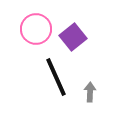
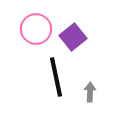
black line: rotated 12 degrees clockwise
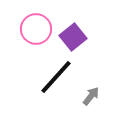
black line: rotated 54 degrees clockwise
gray arrow: moved 1 px right, 4 px down; rotated 36 degrees clockwise
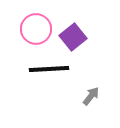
black line: moved 7 px left, 8 px up; rotated 45 degrees clockwise
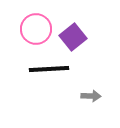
gray arrow: rotated 54 degrees clockwise
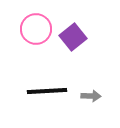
black line: moved 2 px left, 22 px down
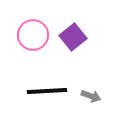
pink circle: moved 3 px left, 6 px down
gray arrow: rotated 18 degrees clockwise
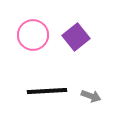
purple square: moved 3 px right
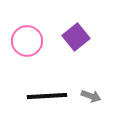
pink circle: moved 6 px left, 6 px down
black line: moved 5 px down
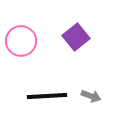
pink circle: moved 6 px left
